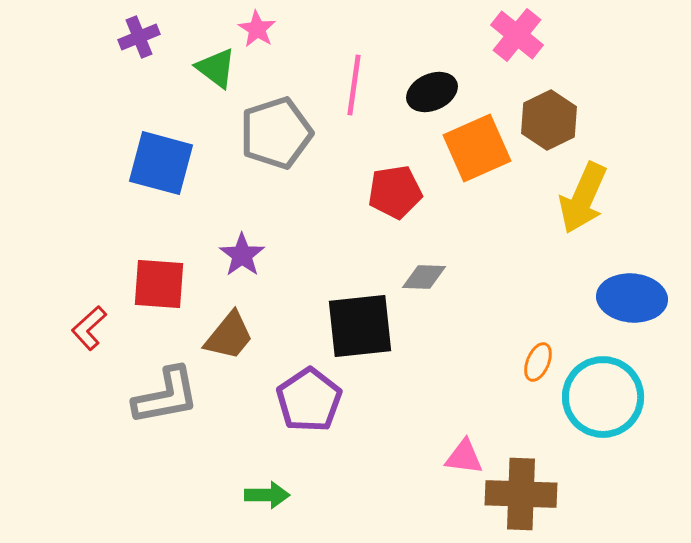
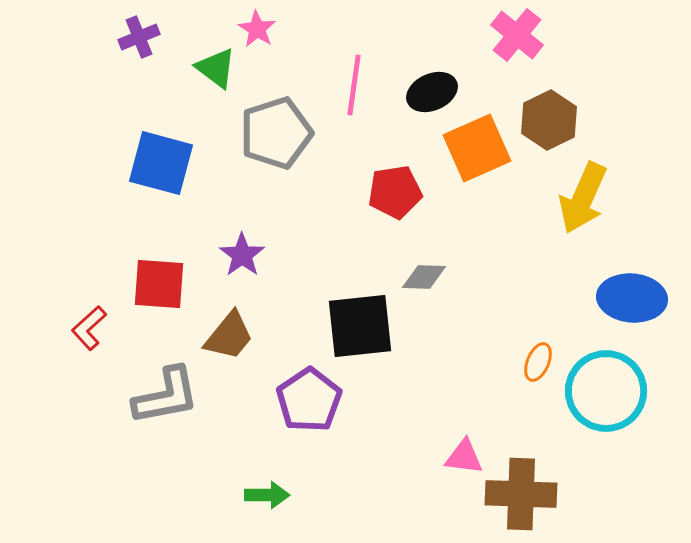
cyan circle: moved 3 px right, 6 px up
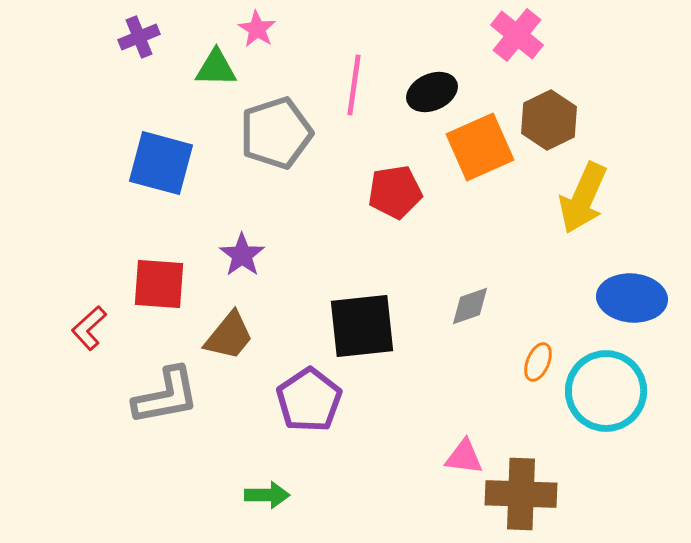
green triangle: rotated 36 degrees counterclockwise
orange square: moved 3 px right, 1 px up
gray diamond: moved 46 px right, 29 px down; rotated 21 degrees counterclockwise
black square: moved 2 px right
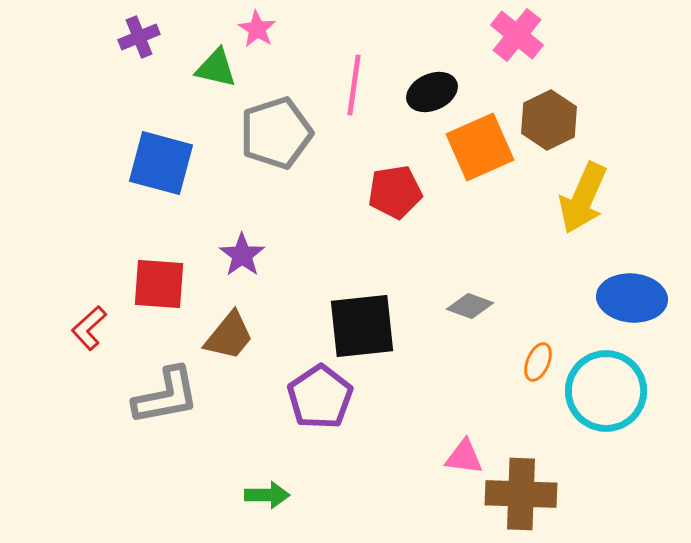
green triangle: rotated 12 degrees clockwise
gray diamond: rotated 39 degrees clockwise
purple pentagon: moved 11 px right, 3 px up
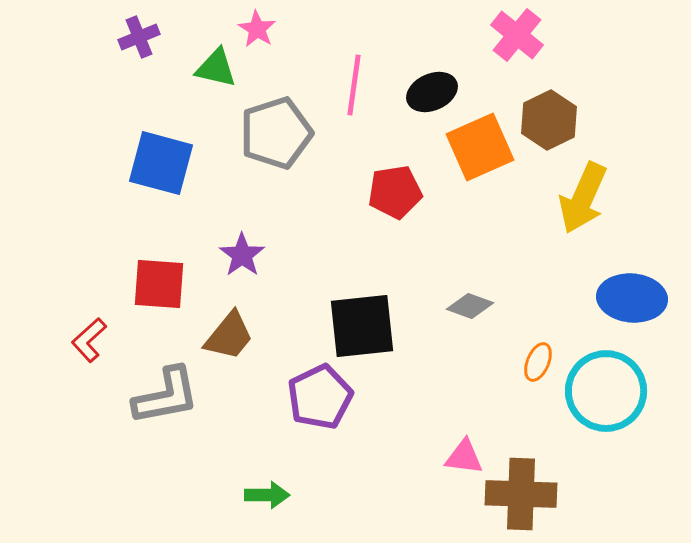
red L-shape: moved 12 px down
purple pentagon: rotated 8 degrees clockwise
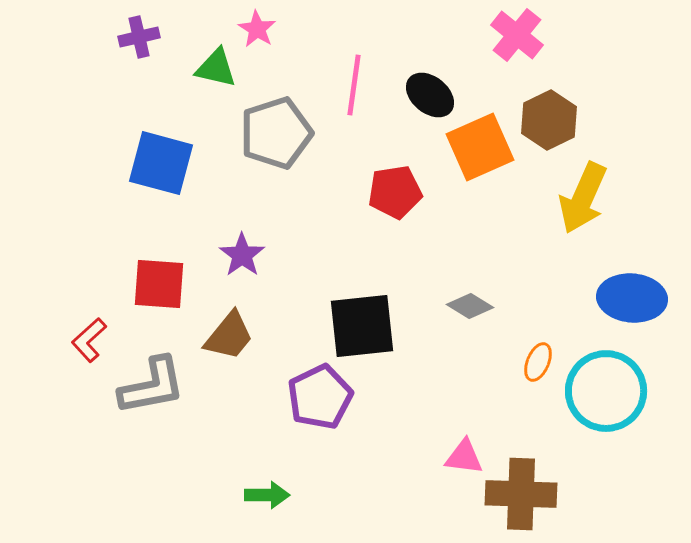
purple cross: rotated 9 degrees clockwise
black ellipse: moved 2 px left, 3 px down; rotated 63 degrees clockwise
gray diamond: rotated 12 degrees clockwise
gray L-shape: moved 14 px left, 10 px up
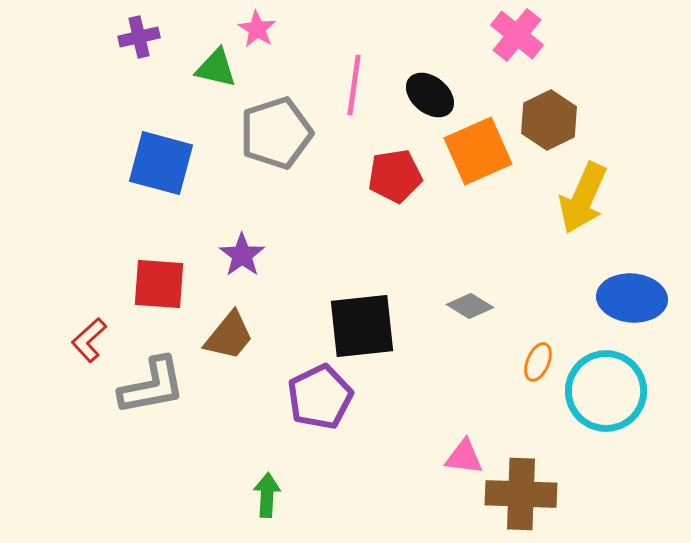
orange square: moved 2 px left, 4 px down
red pentagon: moved 16 px up
green arrow: rotated 87 degrees counterclockwise
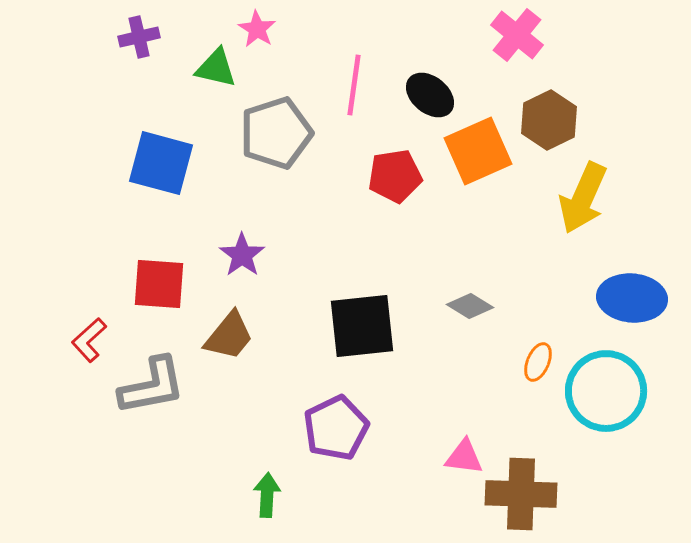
purple pentagon: moved 16 px right, 31 px down
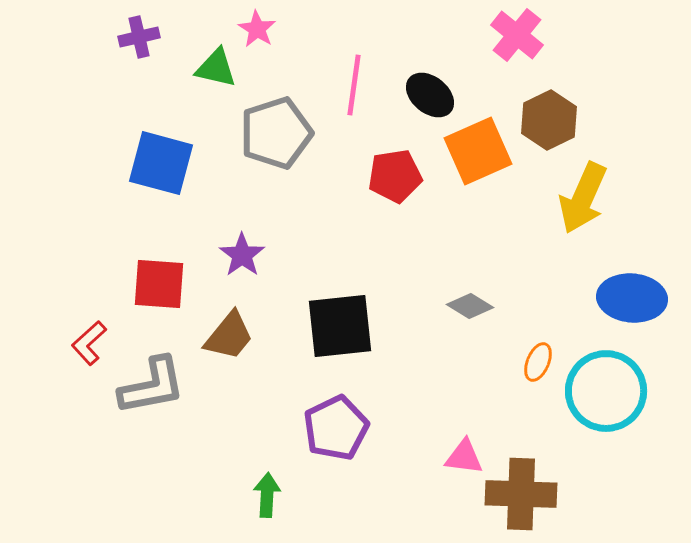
black square: moved 22 px left
red L-shape: moved 3 px down
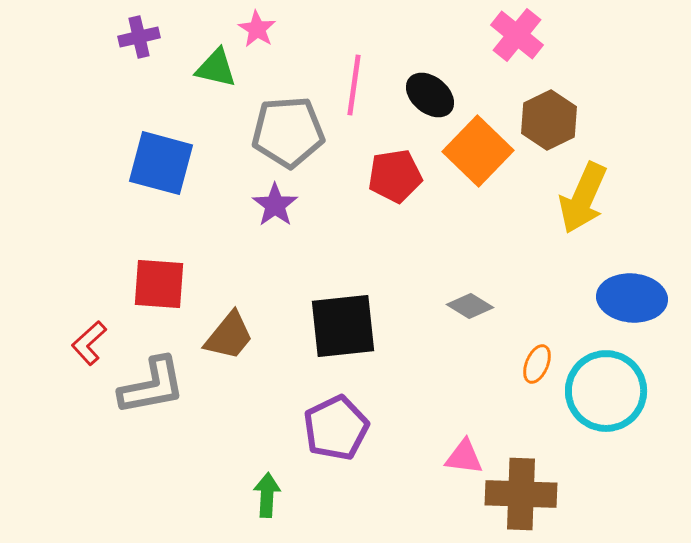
gray pentagon: moved 12 px right, 1 px up; rotated 14 degrees clockwise
orange square: rotated 22 degrees counterclockwise
purple star: moved 33 px right, 50 px up
black square: moved 3 px right
orange ellipse: moved 1 px left, 2 px down
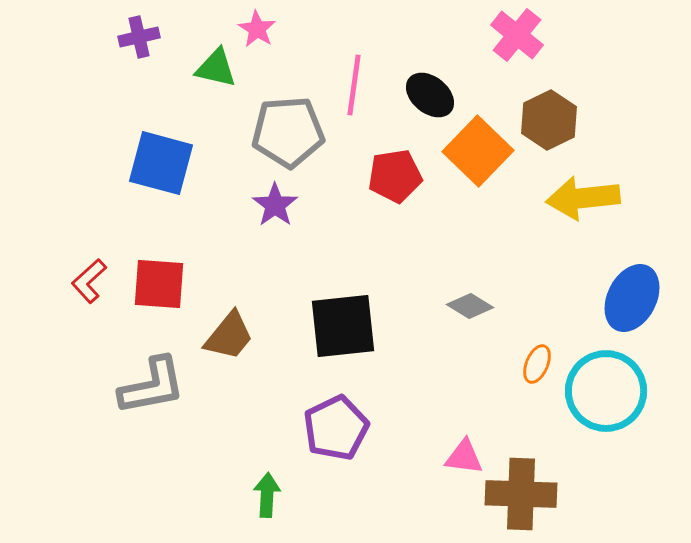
yellow arrow: rotated 60 degrees clockwise
blue ellipse: rotated 68 degrees counterclockwise
red L-shape: moved 62 px up
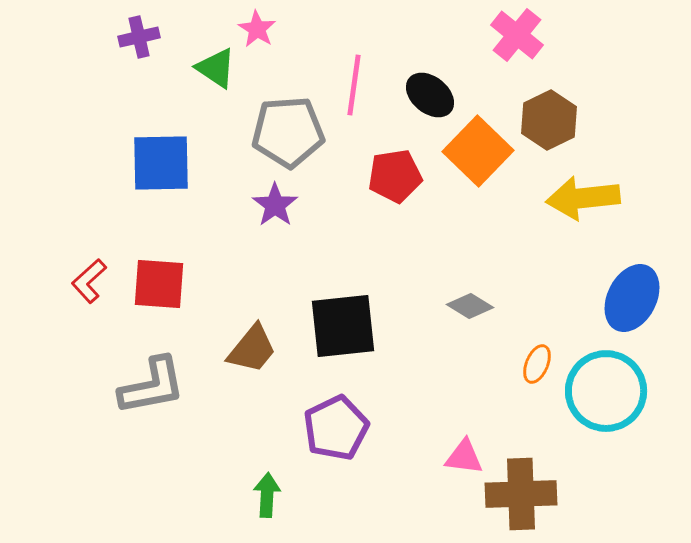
green triangle: rotated 21 degrees clockwise
blue square: rotated 16 degrees counterclockwise
brown trapezoid: moved 23 px right, 13 px down
brown cross: rotated 4 degrees counterclockwise
